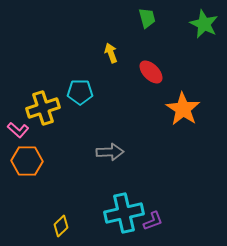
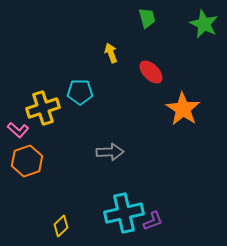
orange hexagon: rotated 20 degrees counterclockwise
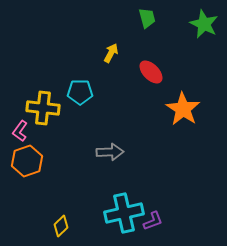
yellow arrow: rotated 48 degrees clockwise
yellow cross: rotated 24 degrees clockwise
pink L-shape: moved 2 px right, 1 px down; rotated 85 degrees clockwise
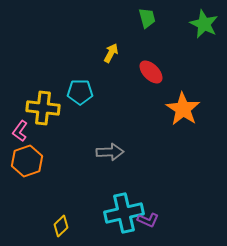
purple L-shape: moved 5 px left, 1 px up; rotated 45 degrees clockwise
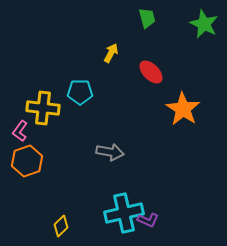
gray arrow: rotated 12 degrees clockwise
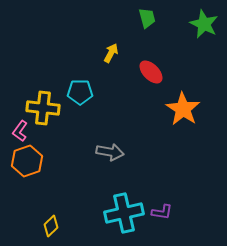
purple L-shape: moved 14 px right, 8 px up; rotated 15 degrees counterclockwise
yellow diamond: moved 10 px left
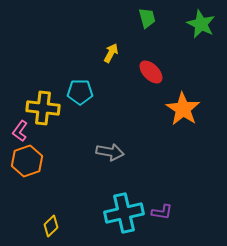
green star: moved 3 px left
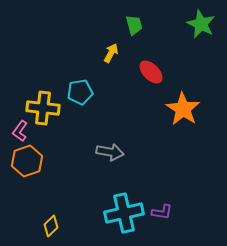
green trapezoid: moved 13 px left, 7 px down
cyan pentagon: rotated 10 degrees counterclockwise
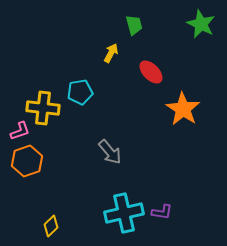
pink L-shape: rotated 145 degrees counterclockwise
gray arrow: rotated 40 degrees clockwise
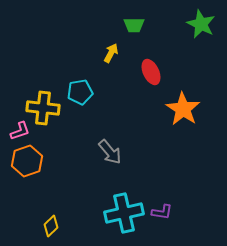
green trapezoid: rotated 105 degrees clockwise
red ellipse: rotated 20 degrees clockwise
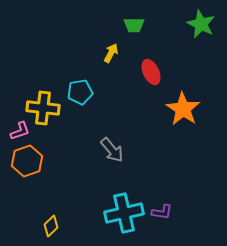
gray arrow: moved 2 px right, 2 px up
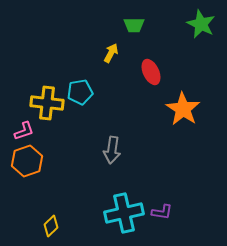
yellow cross: moved 4 px right, 5 px up
pink L-shape: moved 4 px right
gray arrow: rotated 48 degrees clockwise
